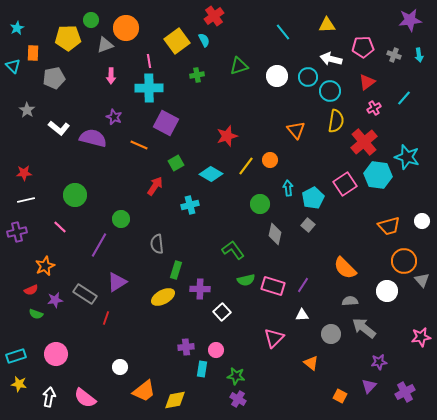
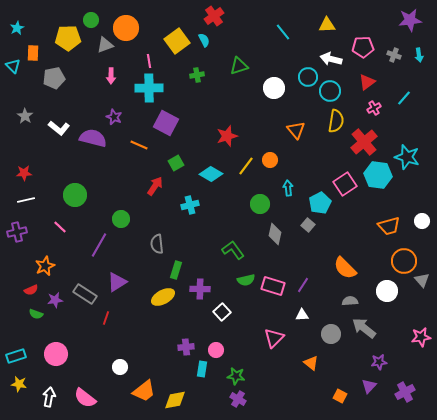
white circle at (277, 76): moved 3 px left, 12 px down
gray star at (27, 110): moved 2 px left, 6 px down
cyan pentagon at (313, 198): moved 7 px right, 5 px down
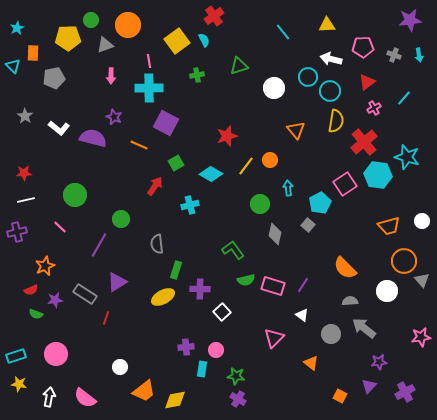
orange circle at (126, 28): moved 2 px right, 3 px up
white triangle at (302, 315): rotated 40 degrees clockwise
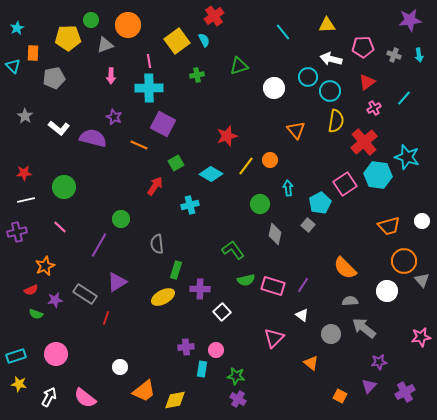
purple square at (166, 123): moved 3 px left, 1 px down
green circle at (75, 195): moved 11 px left, 8 px up
white arrow at (49, 397): rotated 18 degrees clockwise
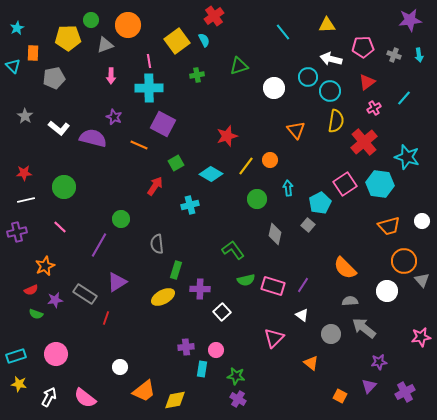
cyan hexagon at (378, 175): moved 2 px right, 9 px down
green circle at (260, 204): moved 3 px left, 5 px up
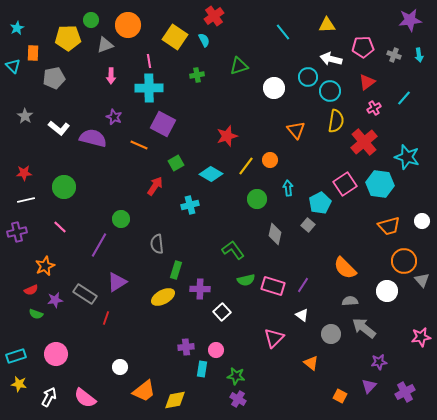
yellow square at (177, 41): moved 2 px left, 4 px up; rotated 20 degrees counterclockwise
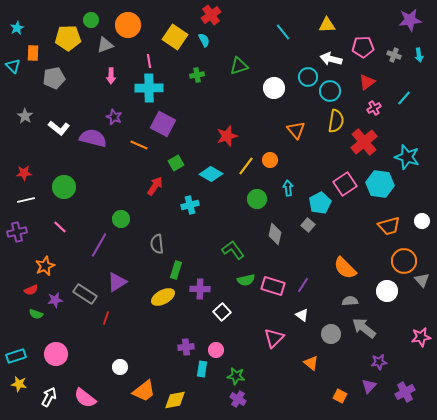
red cross at (214, 16): moved 3 px left, 1 px up
